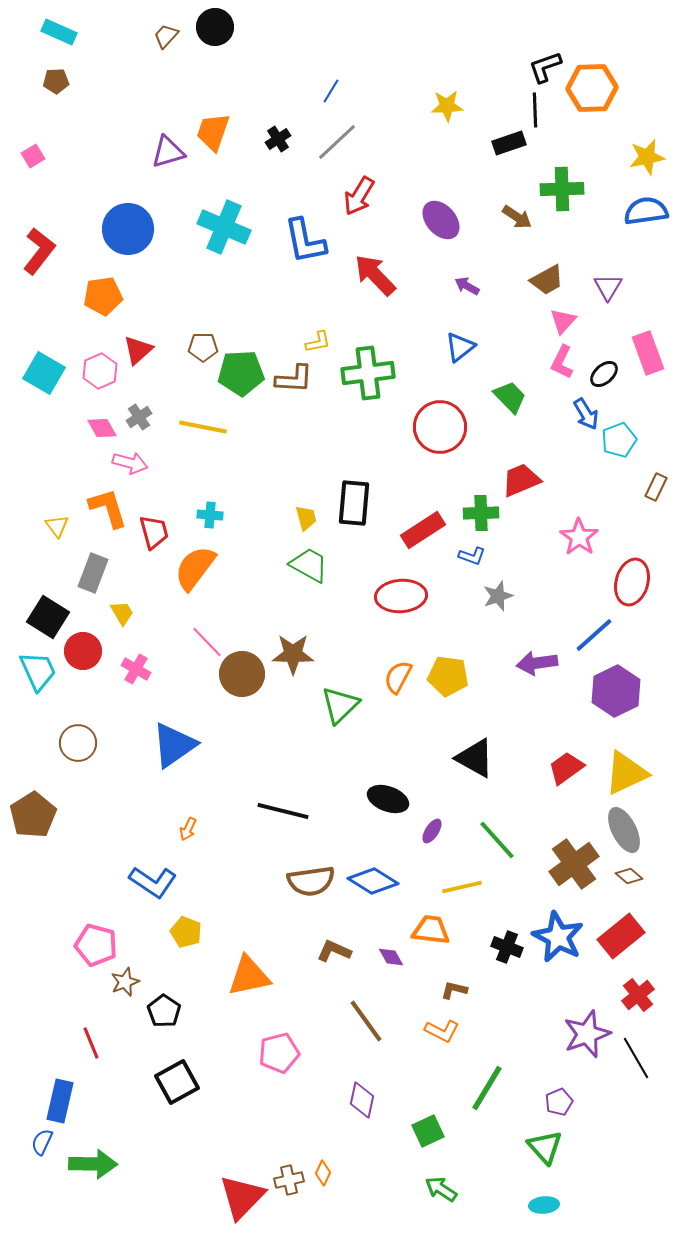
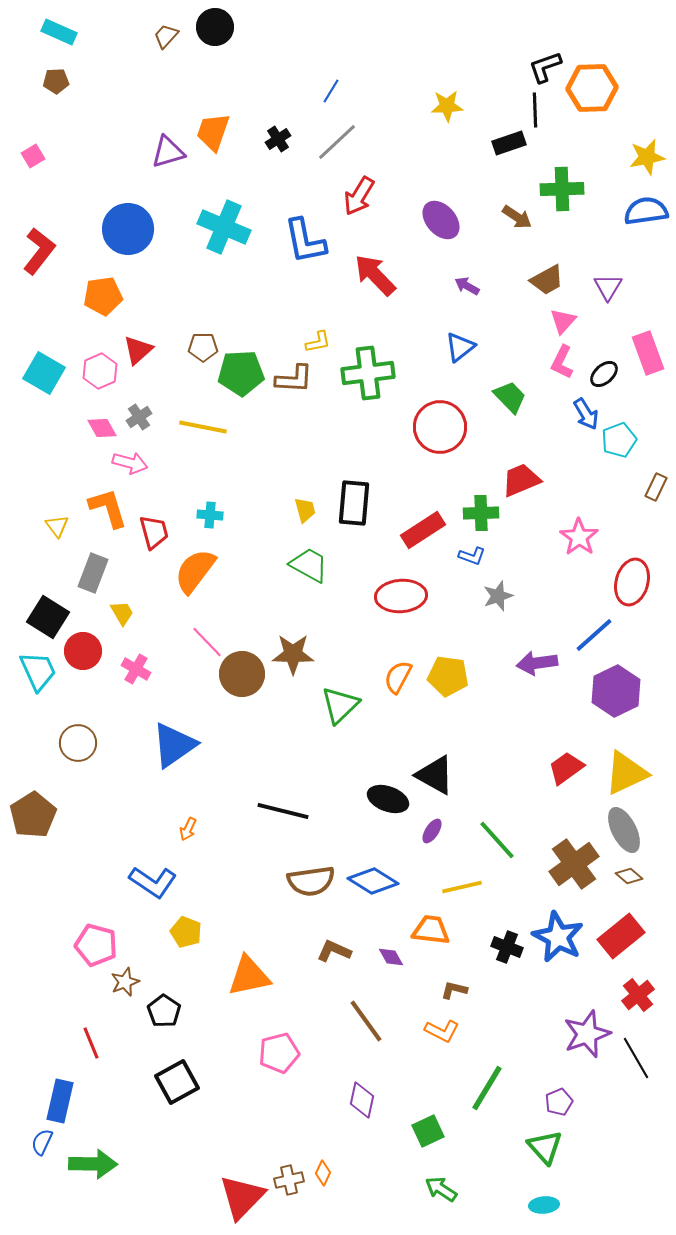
yellow trapezoid at (306, 518): moved 1 px left, 8 px up
orange semicircle at (195, 568): moved 3 px down
black triangle at (475, 758): moved 40 px left, 17 px down
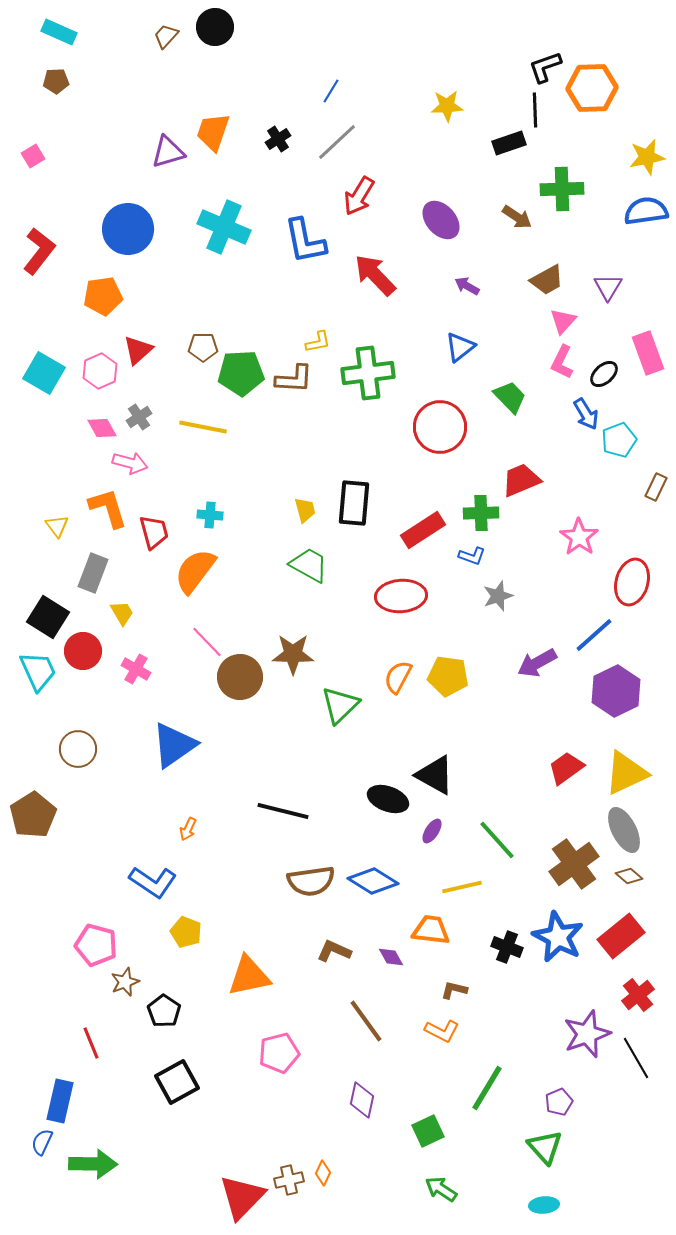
purple arrow at (537, 663): rotated 21 degrees counterclockwise
brown circle at (242, 674): moved 2 px left, 3 px down
brown circle at (78, 743): moved 6 px down
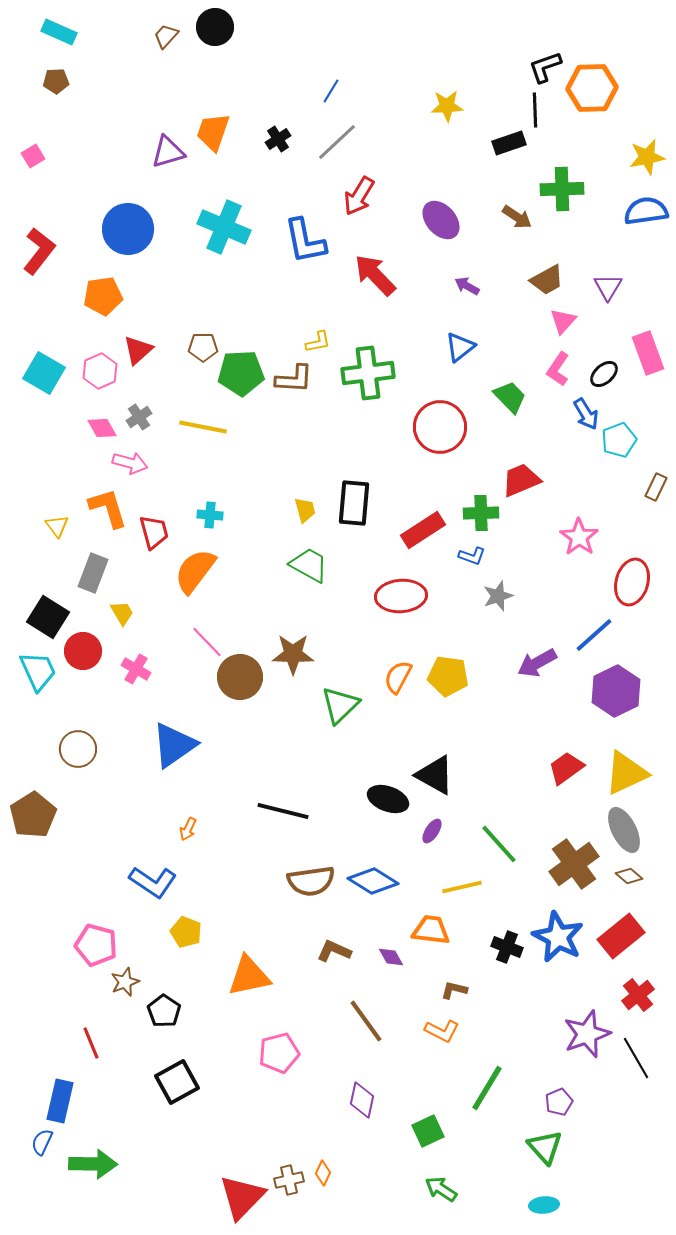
pink L-shape at (562, 362): moved 4 px left, 7 px down; rotated 8 degrees clockwise
green line at (497, 840): moved 2 px right, 4 px down
